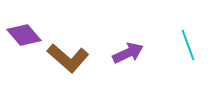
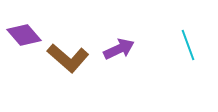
purple arrow: moved 9 px left, 4 px up
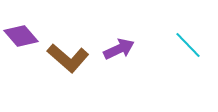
purple diamond: moved 3 px left, 1 px down
cyan line: rotated 24 degrees counterclockwise
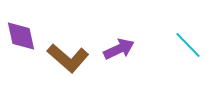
purple diamond: rotated 28 degrees clockwise
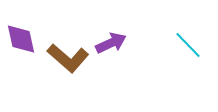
purple diamond: moved 3 px down
purple arrow: moved 8 px left, 6 px up
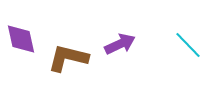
purple arrow: moved 9 px right, 1 px down
brown L-shape: rotated 153 degrees clockwise
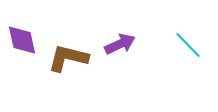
purple diamond: moved 1 px right, 1 px down
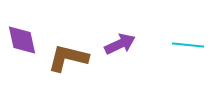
cyan line: rotated 40 degrees counterclockwise
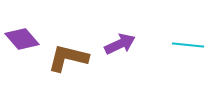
purple diamond: moved 1 px up; rotated 28 degrees counterclockwise
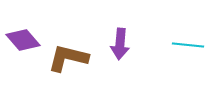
purple diamond: moved 1 px right, 1 px down
purple arrow: rotated 120 degrees clockwise
